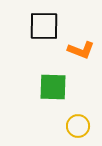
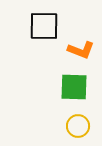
green square: moved 21 px right
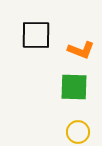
black square: moved 8 px left, 9 px down
yellow circle: moved 6 px down
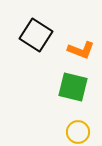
black square: rotated 32 degrees clockwise
green square: moved 1 px left; rotated 12 degrees clockwise
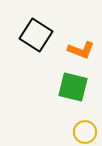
yellow circle: moved 7 px right
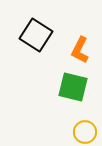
orange L-shape: moved 1 px left; rotated 96 degrees clockwise
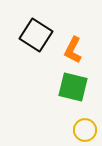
orange L-shape: moved 7 px left
yellow circle: moved 2 px up
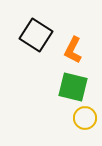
yellow circle: moved 12 px up
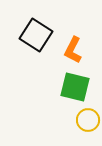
green square: moved 2 px right
yellow circle: moved 3 px right, 2 px down
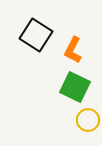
green square: rotated 12 degrees clockwise
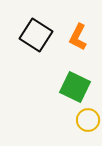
orange L-shape: moved 5 px right, 13 px up
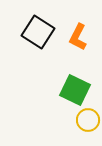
black square: moved 2 px right, 3 px up
green square: moved 3 px down
